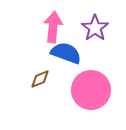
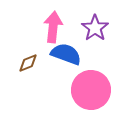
blue semicircle: moved 1 px down
brown diamond: moved 12 px left, 16 px up
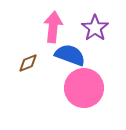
blue semicircle: moved 4 px right, 1 px down
pink circle: moved 7 px left, 2 px up
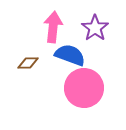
brown diamond: rotated 20 degrees clockwise
